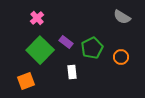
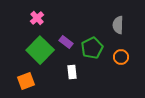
gray semicircle: moved 4 px left, 8 px down; rotated 60 degrees clockwise
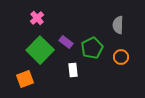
white rectangle: moved 1 px right, 2 px up
orange square: moved 1 px left, 2 px up
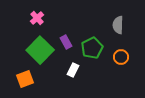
purple rectangle: rotated 24 degrees clockwise
white rectangle: rotated 32 degrees clockwise
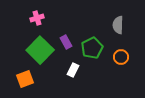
pink cross: rotated 24 degrees clockwise
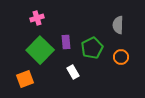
purple rectangle: rotated 24 degrees clockwise
white rectangle: moved 2 px down; rotated 56 degrees counterclockwise
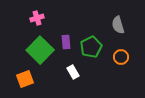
gray semicircle: rotated 18 degrees counterclockwise
green pentagon: moved 1 px left, 1 px up
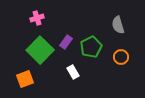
purple rectangle: rotated 40 degrees clockwise
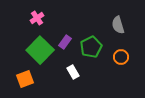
pink cross: rotated 16 degrees counterclockwise
purple rectangle: moved 1 px left
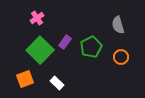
white rectangle: moved 16 px left, 11 px down; rotated 16 degrees counterclockwise
